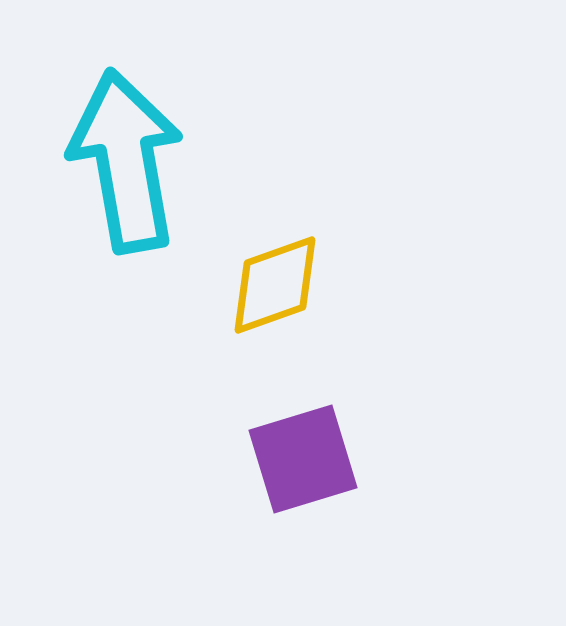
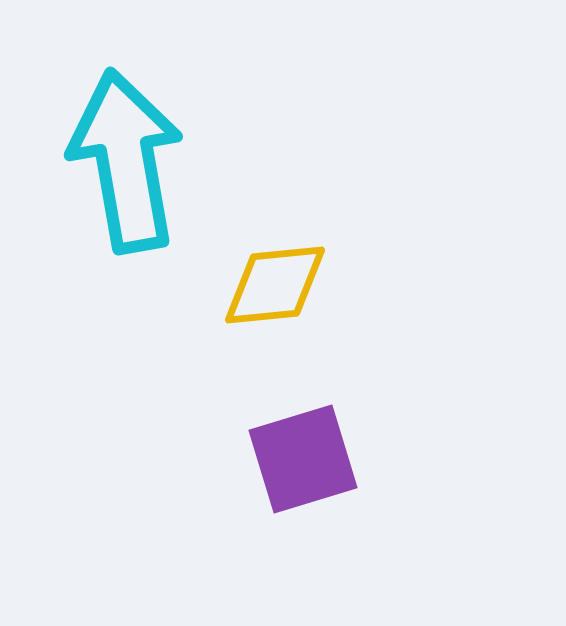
yellow diamond: rotated 14 degrees clockwise
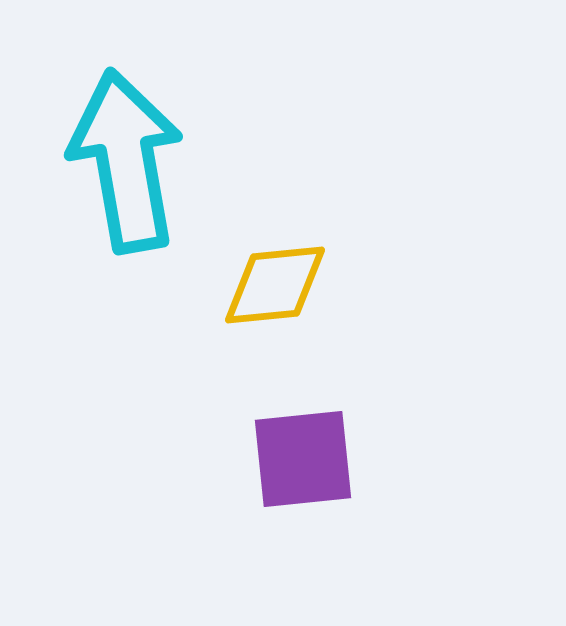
purple square: rotated 11 degrees clockwise
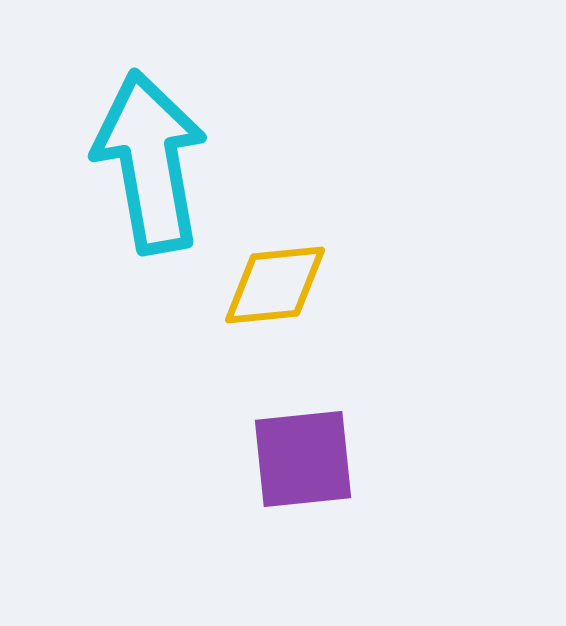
cyan arrow: moved 24 px right, 1 px down
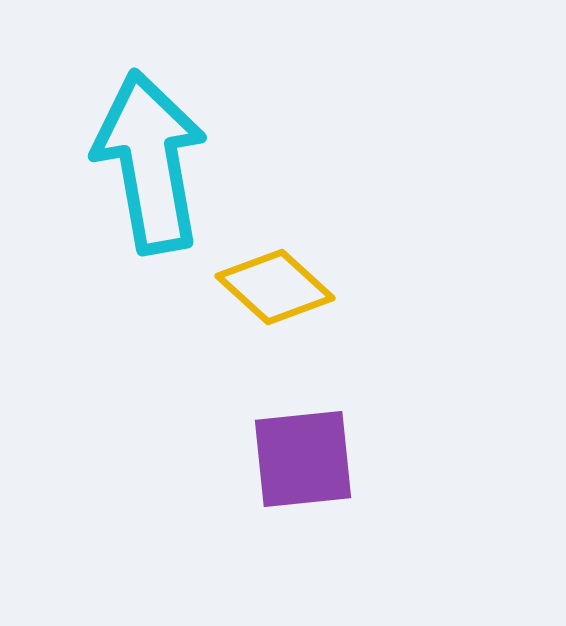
yellow diamond: moved 2 px down; rotated 48 degrees clockwise
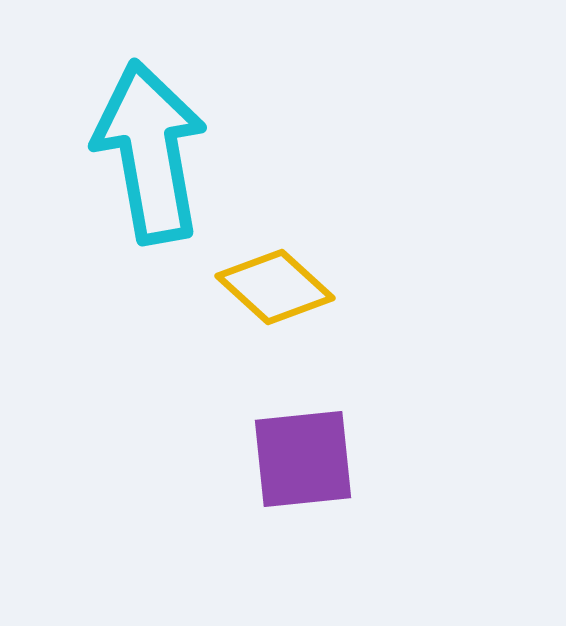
cyan arrow: moved 10 px up
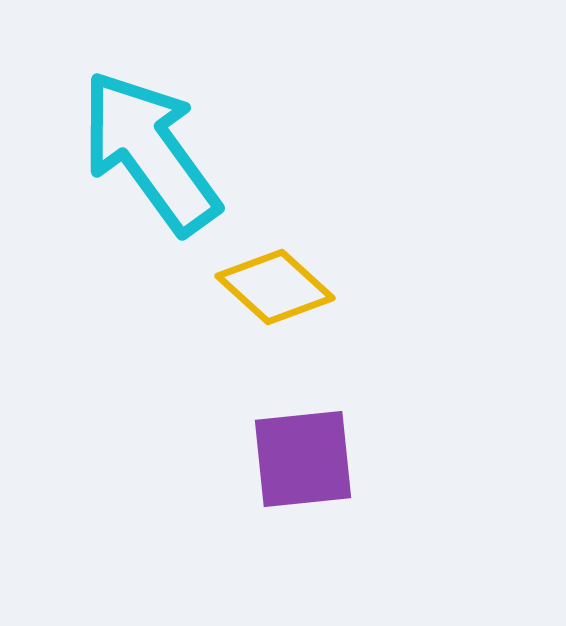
cyan arrow: rotated 26 degrees counterclockwise
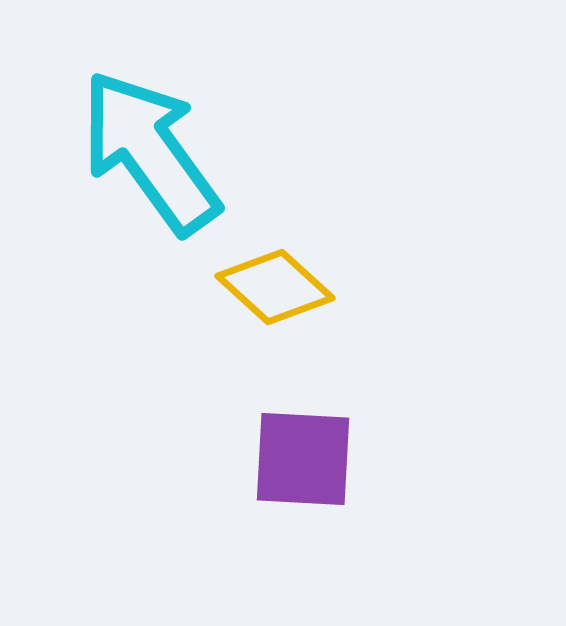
purple square: rotated 9 degrees clockwise
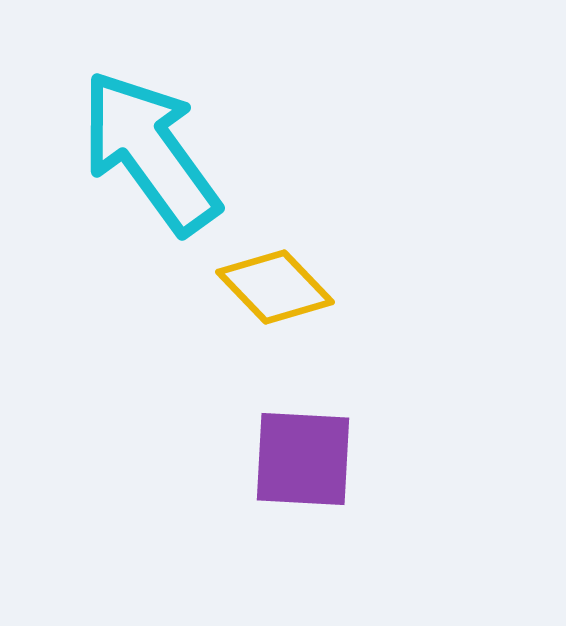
yellow diamond: rotated 4 degrees clockwise
